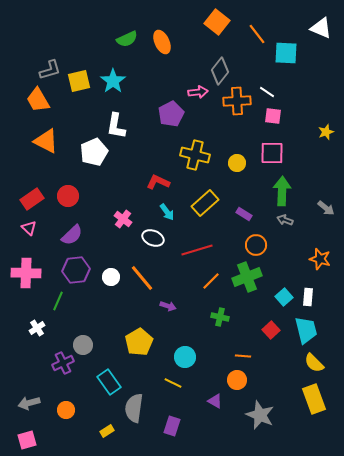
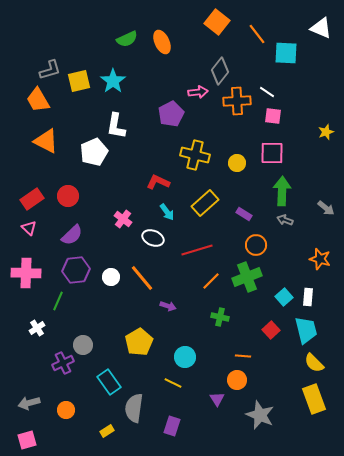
purple triangle at (215, 401): moved 2 px right, 2 px up; rotated 28 degrees clockwise
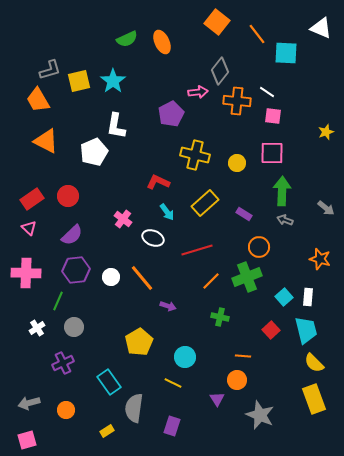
orange cross at (237, 101): rotated 8 degrees clockwise
orange circle at (256, 245): moved 3 px right, 2 px down
gray circle at (83, 345): moved 9 px left, 18 px up
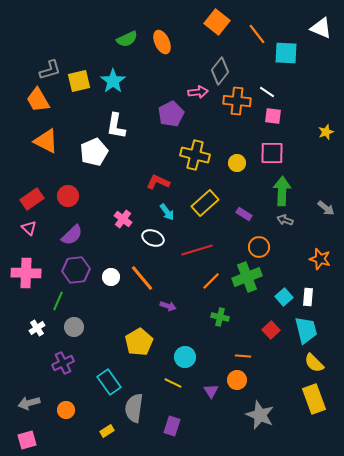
purple triangle at (217, 399): moved 6 px left, 8 px up
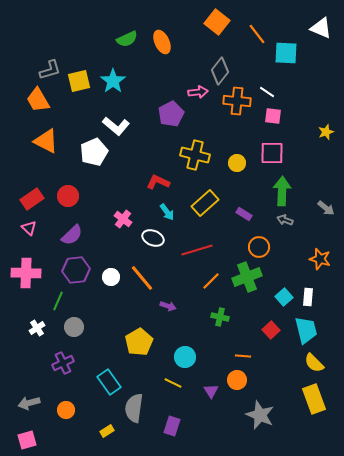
white L-shape at (116, 126): rotated 60 degrees counterclockwise
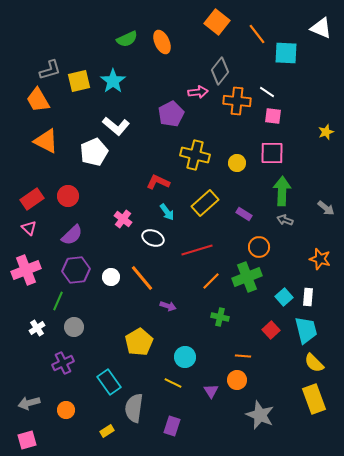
pink cross at (26, 273): moved 3 px up; rotated 24 degrees counterclockwise
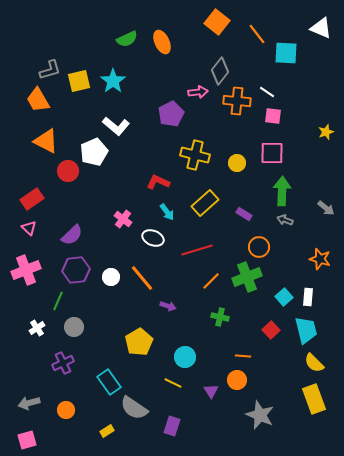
red circle at (68, 196): moved 25 px up
gray semicircle at (134, 408): rotated 64 degrees counterclockwise
